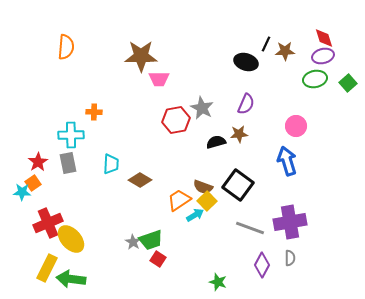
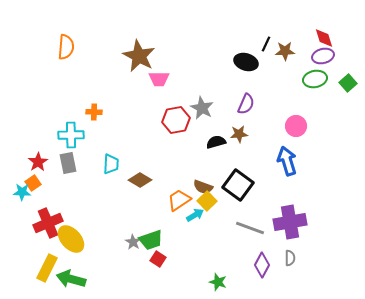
brown star at (141, 56): moved 2 px left; rotated 28 degrees clockwise
green arrow at (71, 279): rotated 8 degrees clockwise
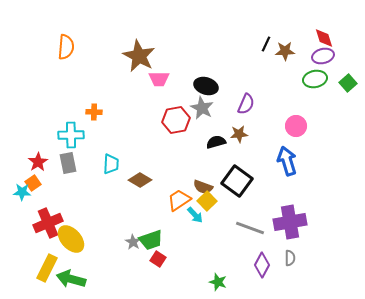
black ellipse at (246, 62): moved 40 px left, 24 px down
black square at (238, 185): moved 1 px left, 4 px up
cyan arrow at (195, 215): rotated 78 degrees clockwise
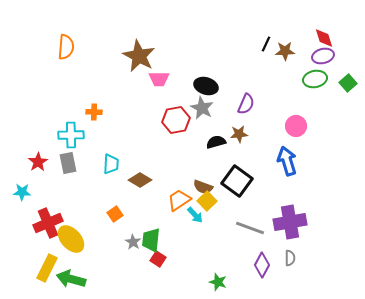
orange square at (33, 183): moved 82 px right, 31 px down
green trapezoid at (151, 240): rotated 115 degrees clockwise
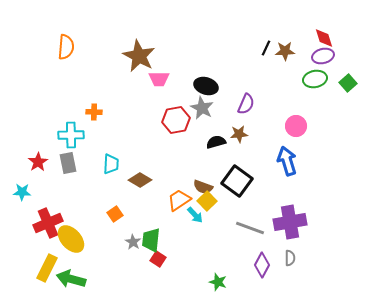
black line at (266, 44): moved 4 px down
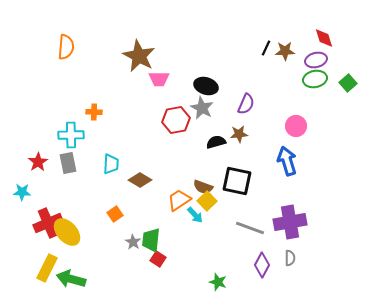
purple ellipse at (323, 56): moved 7 px left, 4 px down
black square at (237, 181): rotated 24 degrees counterclockwise
yellow ellipse at (71, 239): moved 4 px left, 7 px up
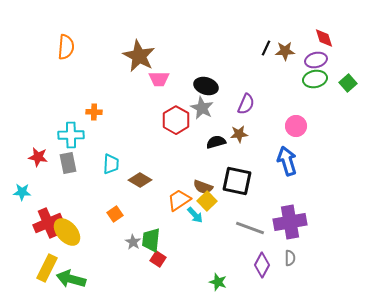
red hexagon at (176, 120): rotated 20 degrees counterclockwise
red star at (38, 162): moved 5 px up; rotated 30 degrees counterclockwise
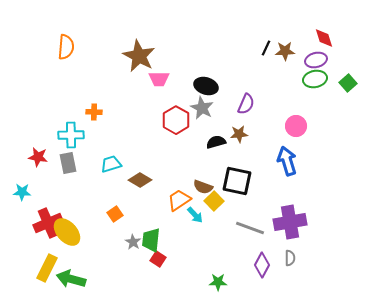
cyan trapezoid at (111, 164): rotated 110 degrees counterclockwise
yellow square at (207, 201): moved 7 px right
green star at (218, 282): rotated 18 degrees counterclockwise
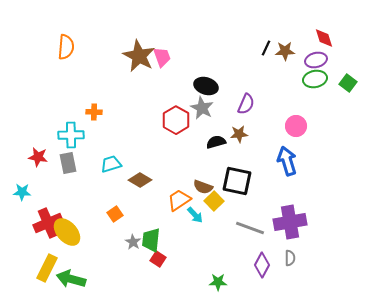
pink trapezoid at (159, 79): moved 3 px right, 22 px up; rotated 110 degrees counterclockwise
green square at (348, 83): rotated 12 degrees counterclockwise
